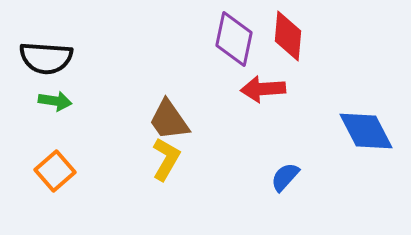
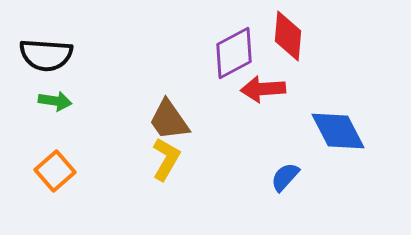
purple diamond: moved 14 px down; rotated 50 degrees clockwise
black semicircle: moved 3 px up
blue diamond: moved 28 px left
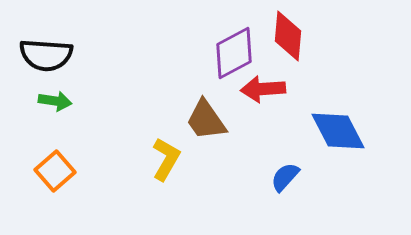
brown trapezoid: moved 37 px right
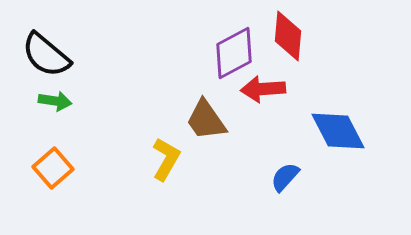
black semicircle: rotated 36 degrees clockwise
orange square: moved 2 px left, 3 px up
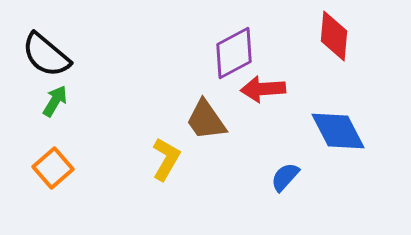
red diamond: moved 46 px right
green arrow: rotated 68 degrees counterclockwise
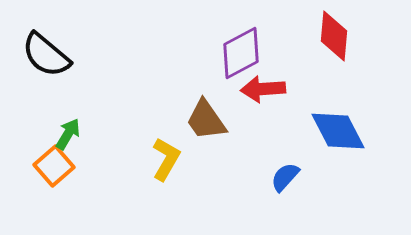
purple diamond: moved 7 px right
green arrow: moved 13 px right, 33 px down
orange square: moved 1 px right, 2 px up
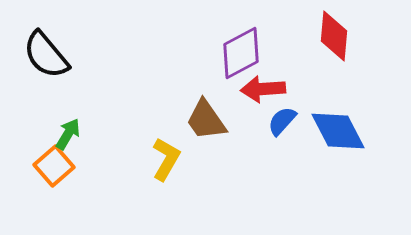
black semicircle: rotated 10 degrees clockwise
blue semicircle: moved 3 px left, 56 px up
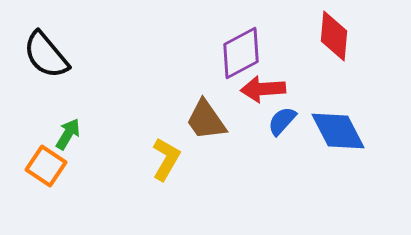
orange square: moved 8 px left; rotated 15 degrees counterclockwise
